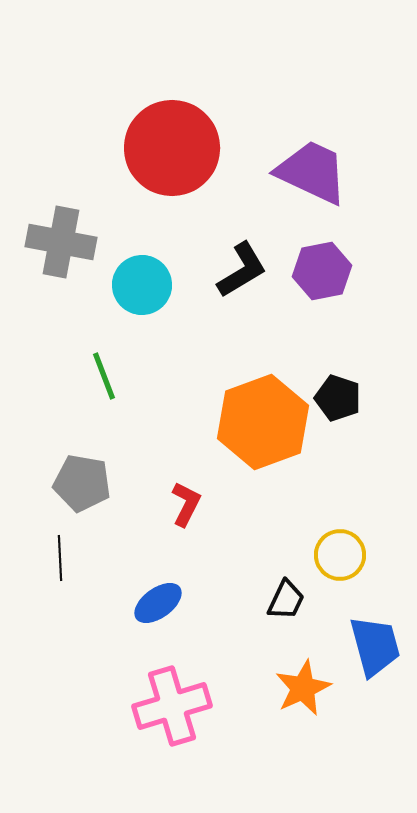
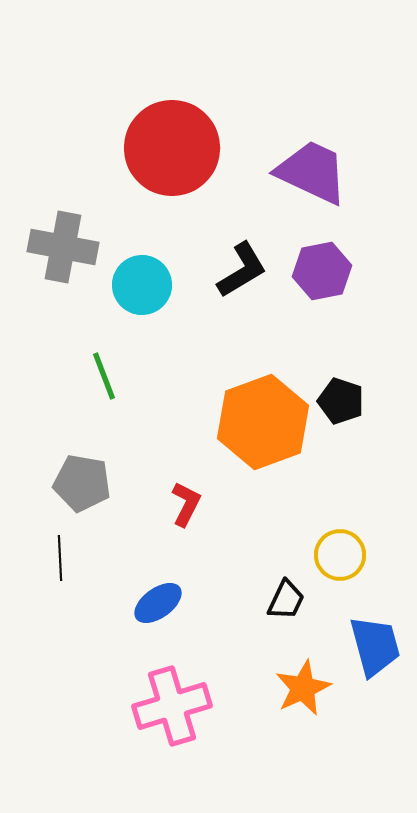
gray cross: moved 2 px right, 5 px down
black pentagon: moved 3 px right, 3 px down
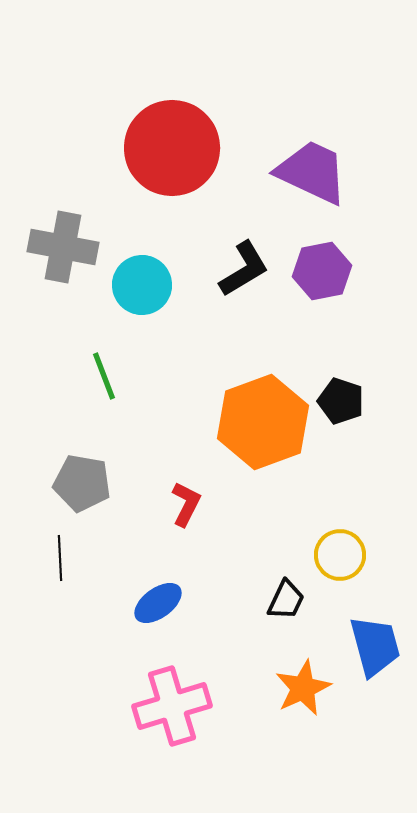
black L-shape: moved 2 px right, 1 px up
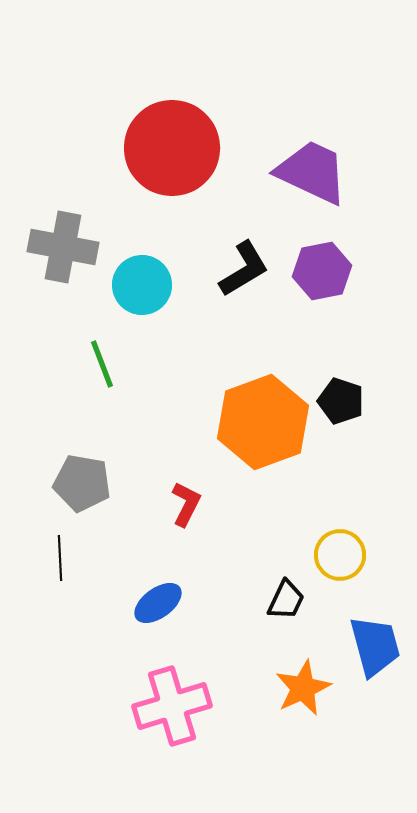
green line: moved 2 px left, 12 px up
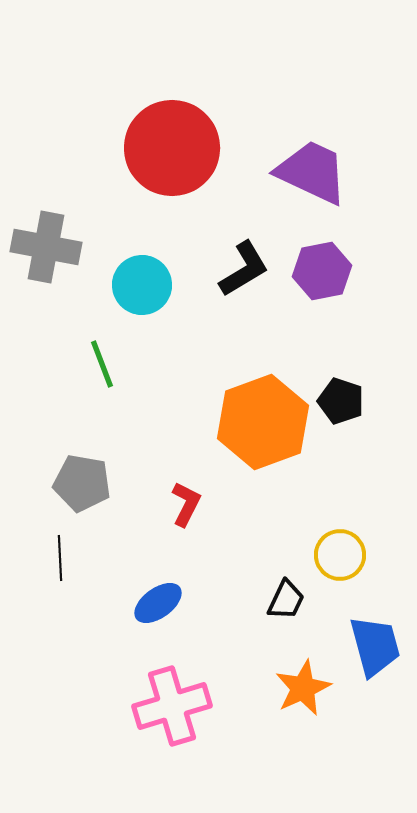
gray cross: moved 17 px left
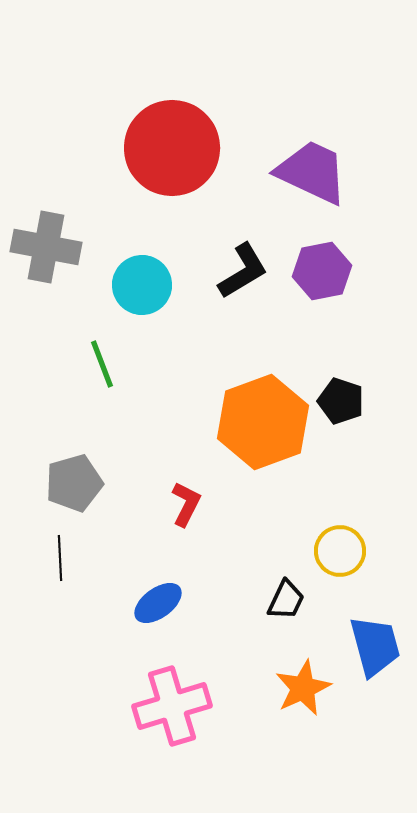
black L-shape: moved 1 px left, 2 px down
gray pentagon: moved 8 px left; rotated 26 degrees counterclockwise
yellow circle: moved 4 px up
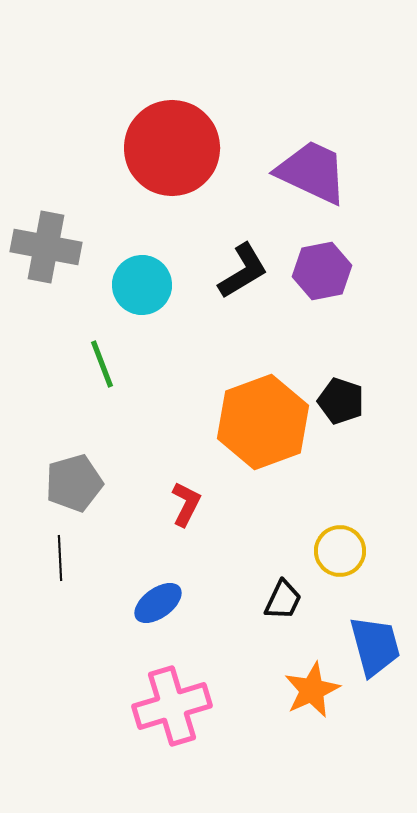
black trapezoid: moved 3 px left
orange star: moved 9 px right, 2 px down
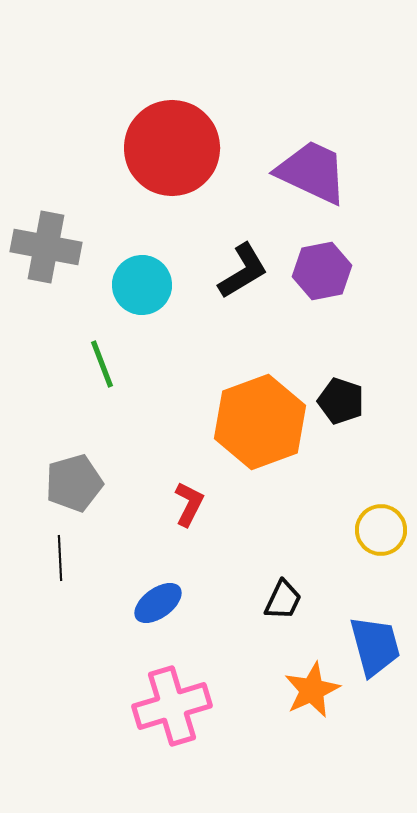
orange hexagon: moved 3 px left
red L-shape: moved 3 px right
yellow circle: moved 41 px right, 21 px up
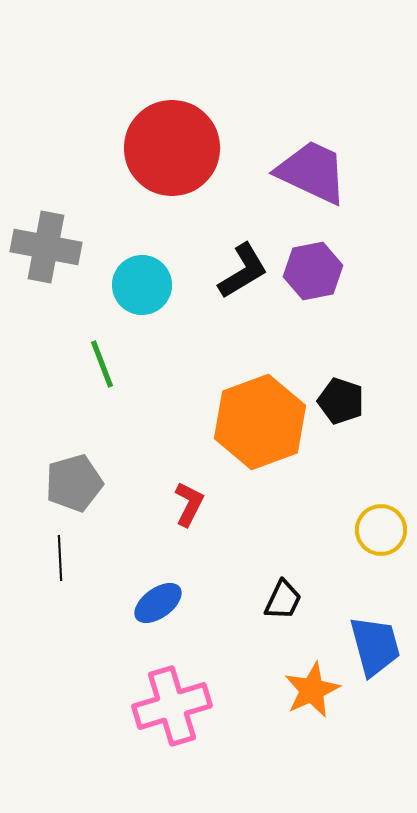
purple hexagon: moved 9 px left
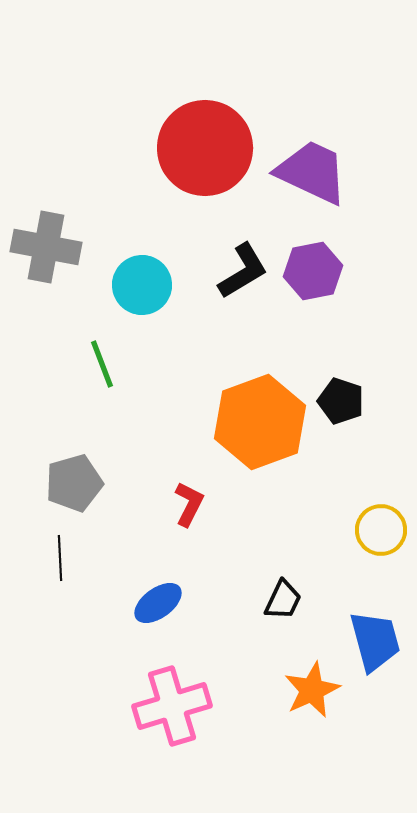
red circle: moved 33 px right
blue trapezoid: moved 5 px up
